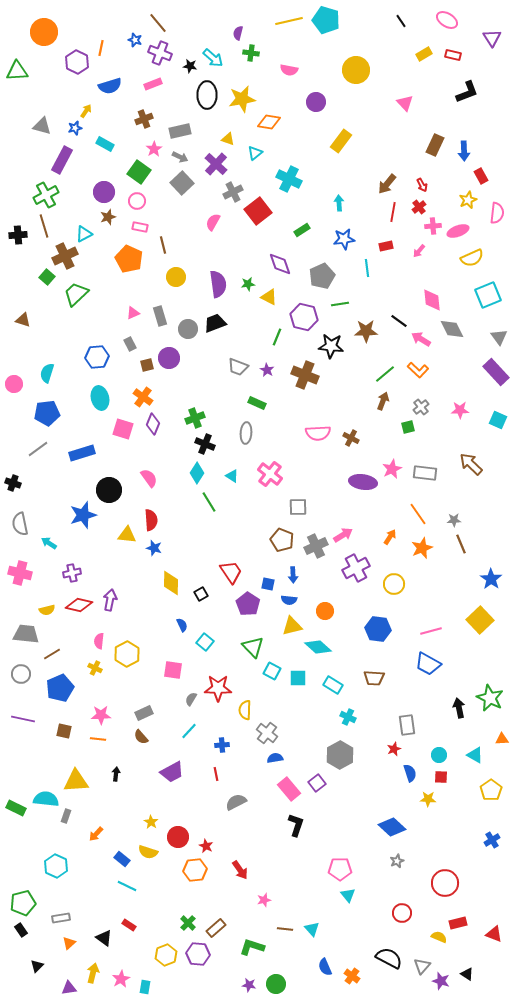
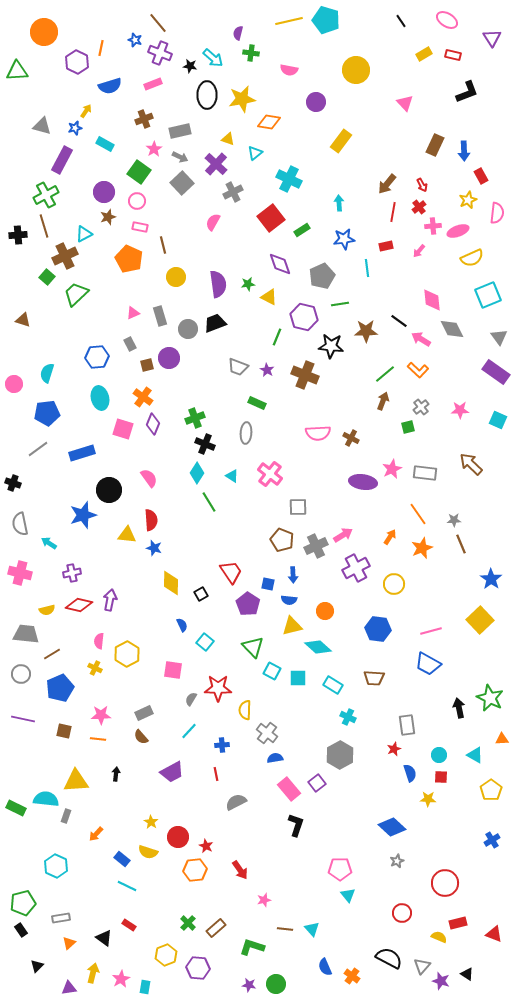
red square at (258, 211): moved 13 px right, 7 px down
purple rectangle at (496, 372): rotated 12 degrees counterclockwise
purple hexagon at (198, 954): moved 14 px down
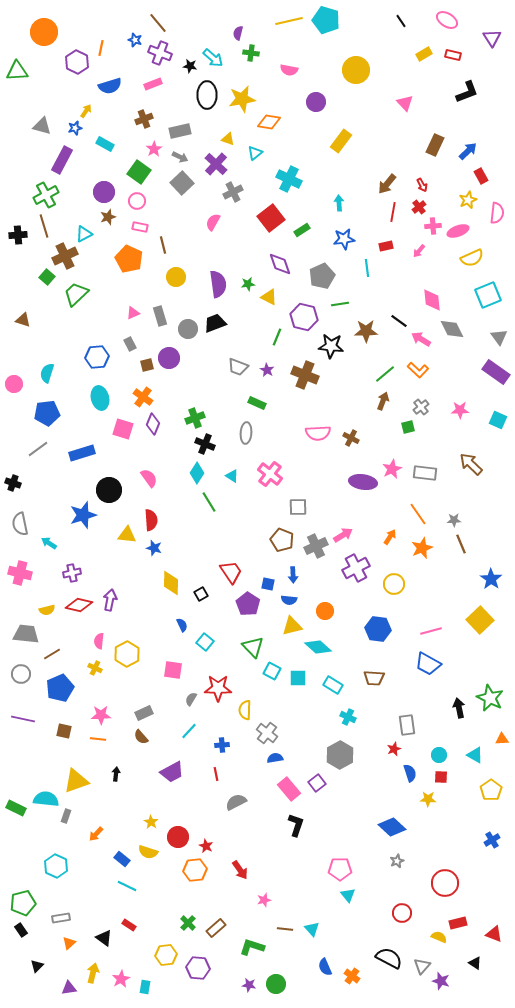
blue arrow at (464, 151): moved 4 px right; rotated 132 degrees counterclockwise
yellow triangle at (76, 781): rotated 16 degrees counterclockwise
yellow hexagon at (166, 955): rotated 15 degrees clockwise
black triangle at (467, 974): moved 8 px right, 11 px up
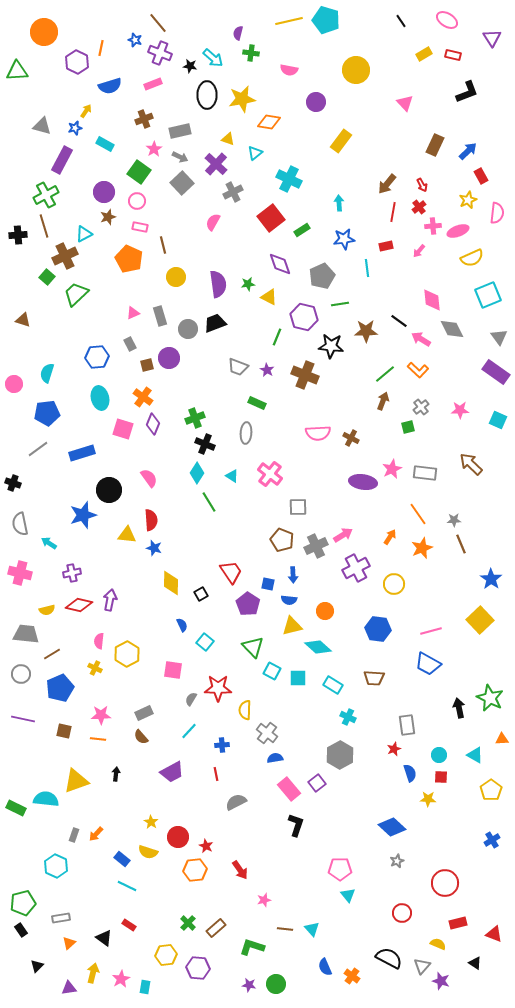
gray rectangle at (66, 816): moved 8 px right, 19 px down
yellow semicircle at (439, 937): moved 1 px left, 7 px down
